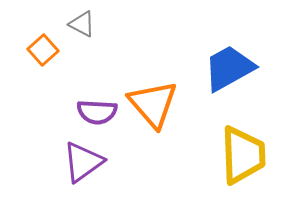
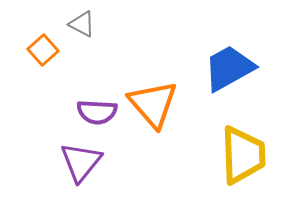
purple triangle: moved 2 px left; rotated 15 degrees counterclockwise
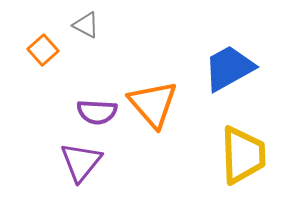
gray triangle: moved 4 px right, 1 px down
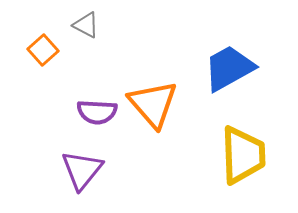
purple triangle: moved 1 px right, 8 px down
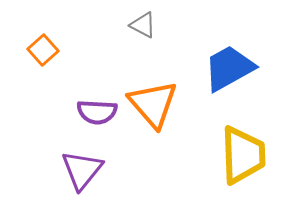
gray triangle: moved 57 px right
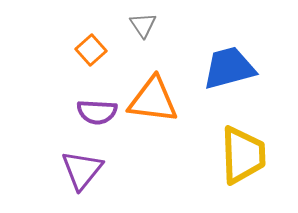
gray triangle: rotated 28 degrees clockwise
orange square: moved 48 px right
blue trapezoid: rotated 14 degrees clockwise
orange triangle: moved 4 px up; rotated 42 degrees counterclockwise
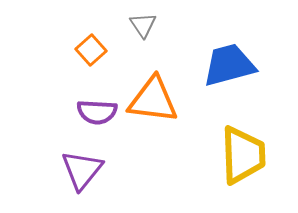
blue trapezoid: moved 3 px up
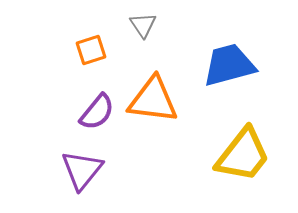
orange square: rotated 24 degrees clockwise
purple semicircle: rotated 54 degrees counterclockwise
yellow trapezoid: rotated 40 degrees clockwise
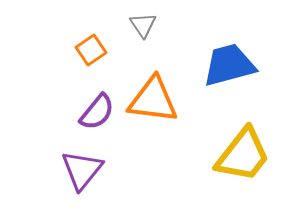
orange square: rotated 16 degrees counterclockwise
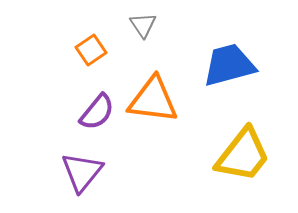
purple triangle: moved 2 px down
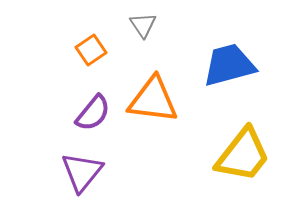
purple semicircle: moved 4 px left, 1 px down
